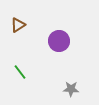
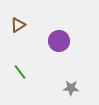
gray star: moved 1 px up
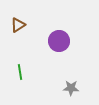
green line: rotated 28 degrees clockwise
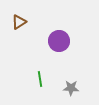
brown triangle: moved 1 px right, 3 px up
green line: moved 20 px right, 7 px down
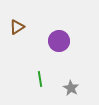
brown triangle: moved 2 px left, 5 px down
gray star: rotated 28 degrees clockwise
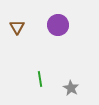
brown triangle: rotated 28 degrees counterclockwise
purple circle: moved 1 px left, 16 px up
